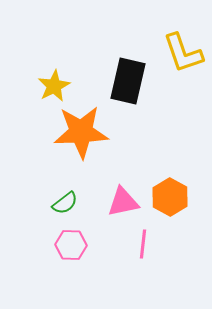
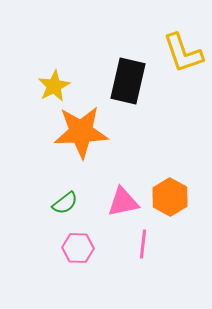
pink hexagon: moved 7 px right, 3 px down
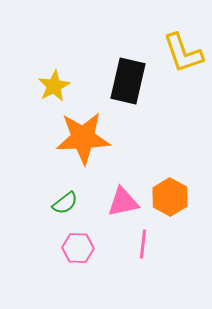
orange star: moved 2 px right, 6 px down
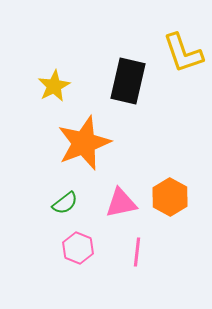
orange star: moved 1 px right, 5 px down; rotated 18 degrees counterclockwise
pink triangle: moved 2 px left, 1 px down
pink line: moved 6 px left, 8 px down
pink hexagon: rotated 20 degrees clockwise
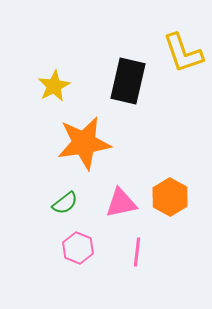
orange star: rotated 12 degrees clockwise
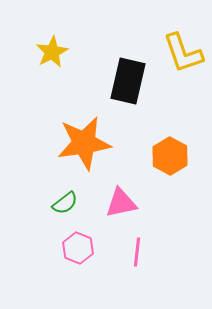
yellow star: moved 2 px left, 34 px up
orange hexagon: moved 41 px up
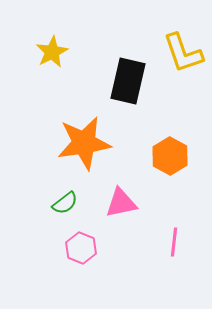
pink hexagon: moved 3 px right
pink line: moved 37 px right, 10 px up
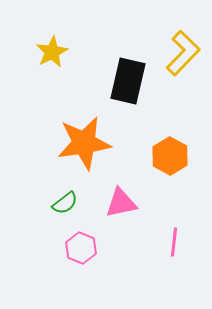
yellow L-shape: rotated 117 degrees counterclockwise
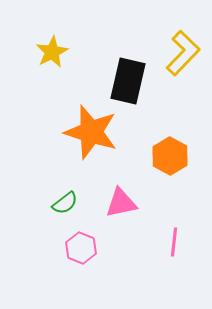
orange star: moved 7 px right, 11 px up; rotated 26 degrees clockwise
